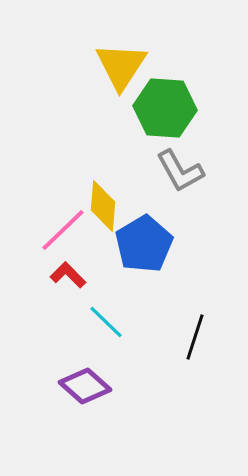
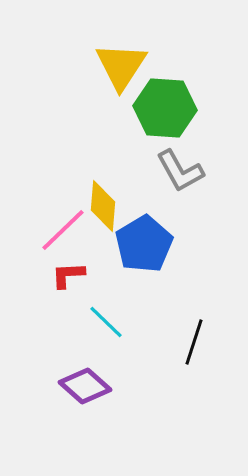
red L-shape: rotated 48 degrees counterclockwise
black line: moved 1 px left, 5 px down
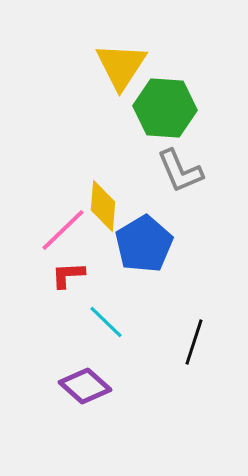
gray L-shape: rotated 6 degrees clockwise
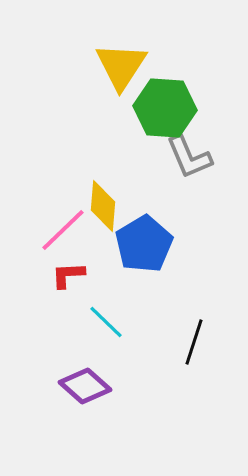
gray L-shape: moved 9 px right, 14 px up
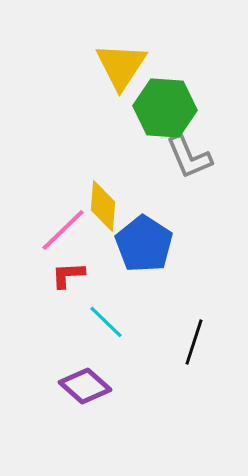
blue pentagon: rotated 8 degrees counterclockwise
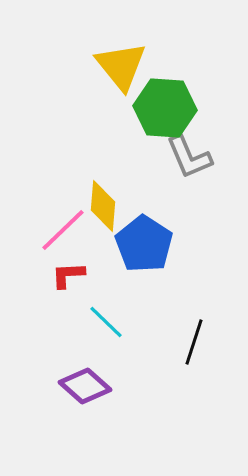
yellow triangle: rotated 12 degrees counterclockwise
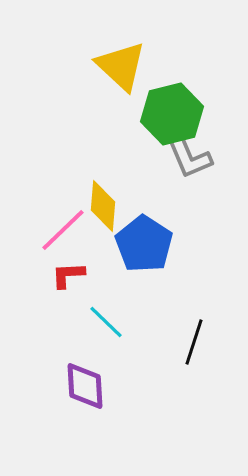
yellow triangle: rotated 8 degrees counterclockwise
green hexagon: moved 7 px right, 6 px down; rotated 18 degrees counterclockwise
purple diamond: rotated 45 degrees clockwise
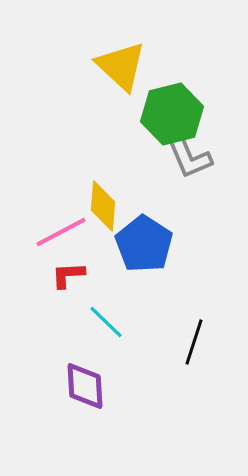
pink line: moved 2 px left, 2 px down; rotated 16 degrees clockwise
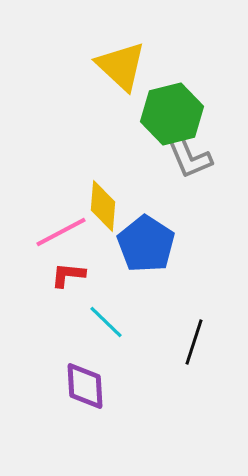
blue pentagon: moved 2 px right
red L-shape: rotated 9 degrees clockwise
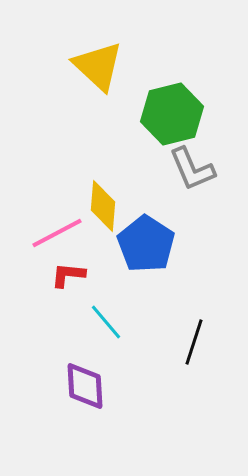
yellow triangle: moved 23 px left
gray L-shape: moved 3 px right, 12 px down
pink line: moved 4 px left, 1 px down
cyan line: rotated 6 degrees clockwise
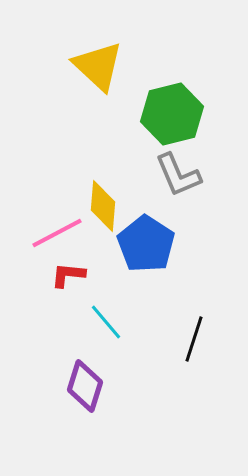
gray L-shape: moved 14 px left, 6 px down
black line: moved 3 px up
purple diamond: rotated 21 degrees clockwise
